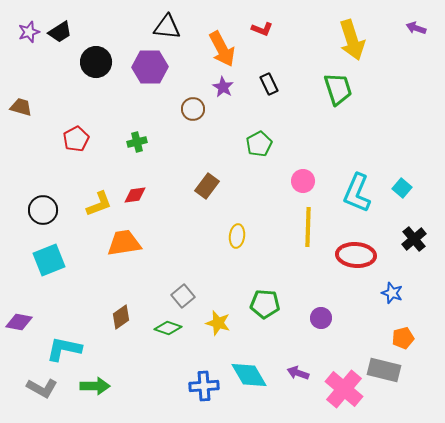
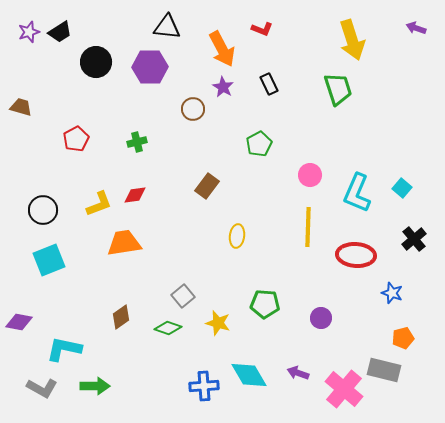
pink circle at (303, 181): moved 7 px right, 6 px up
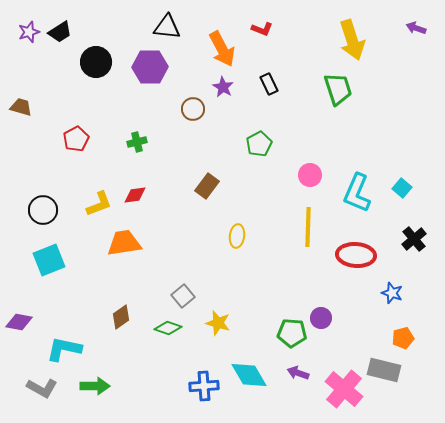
green pentagon at (265, 304): moved 27 px right, 29 px down
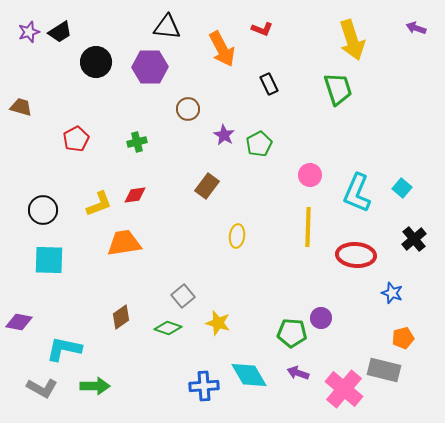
purple star at (223, 87): moved 1 px right, 48 px down
brown circle at (193, 109): moved 5 px left
cyan square at (49, 260): rotated 24 degrees clockwise
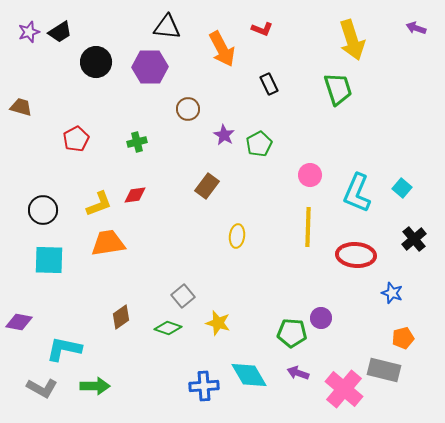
orange trapezoid at (124, 243): moved 16 px left
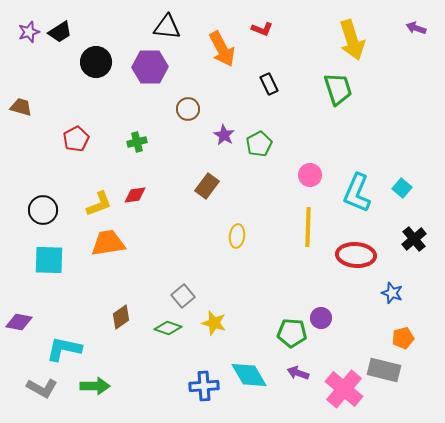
yellow star at (218, 323): moved 4 px left
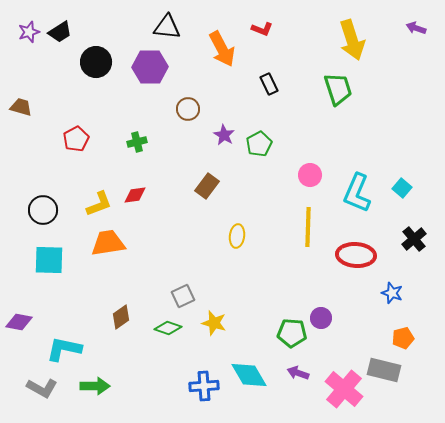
gray square at (183, 296): rotated 15 degrees clockwise
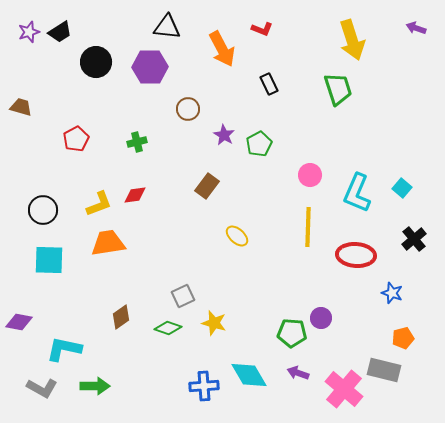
yellow ellipse at (237, 236): rotated 55 degrees counterclockwise
